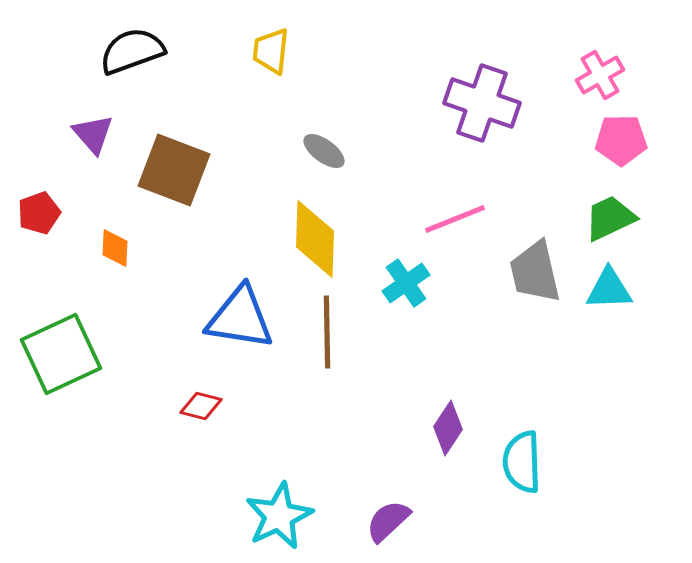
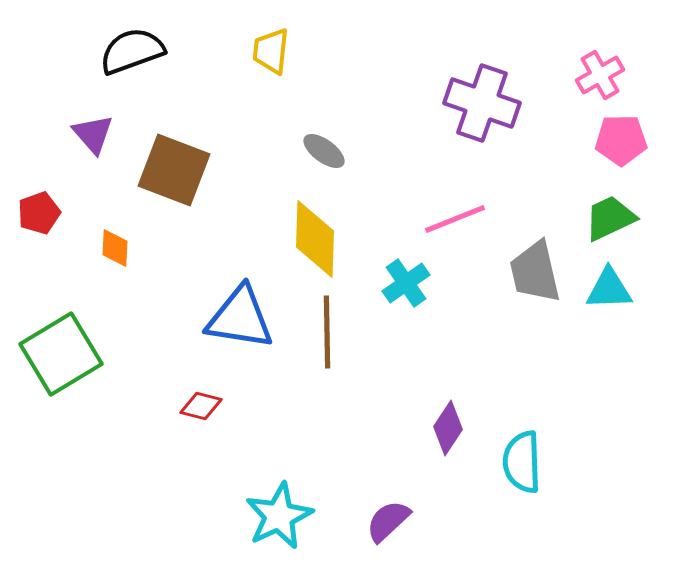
green square: rotated 6 degrees counterclockwise
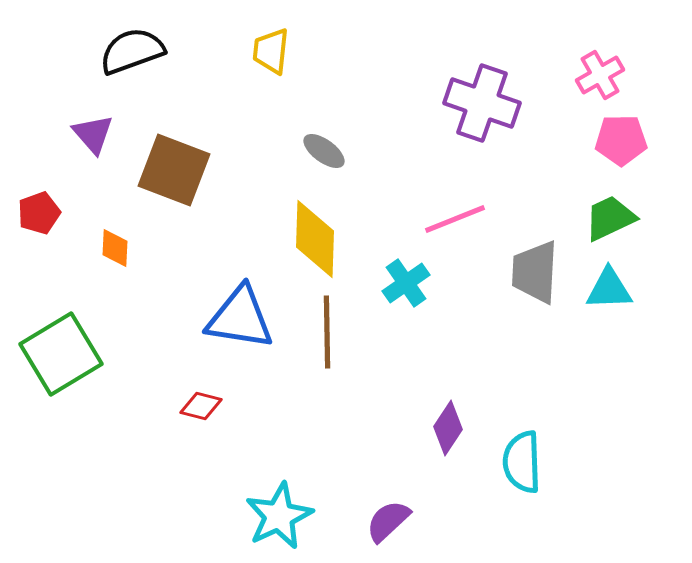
gray trapezoid: rotated 16 degrees clockwise
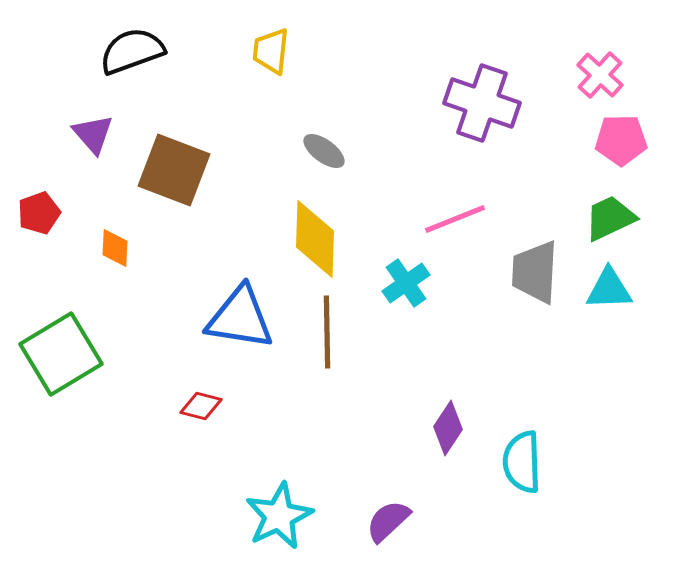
pink cross: rotated 18 degrees counterclockwise
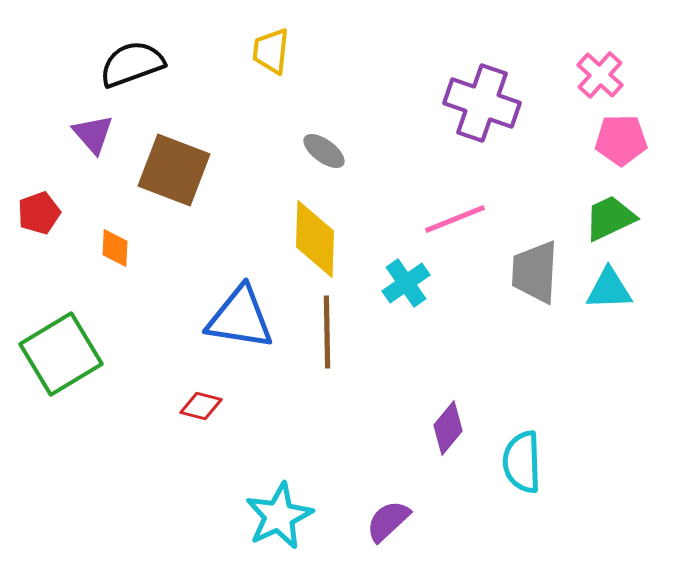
black semicircle: moved 13 px down
purple diamond: rotated 6 degrees clockwise
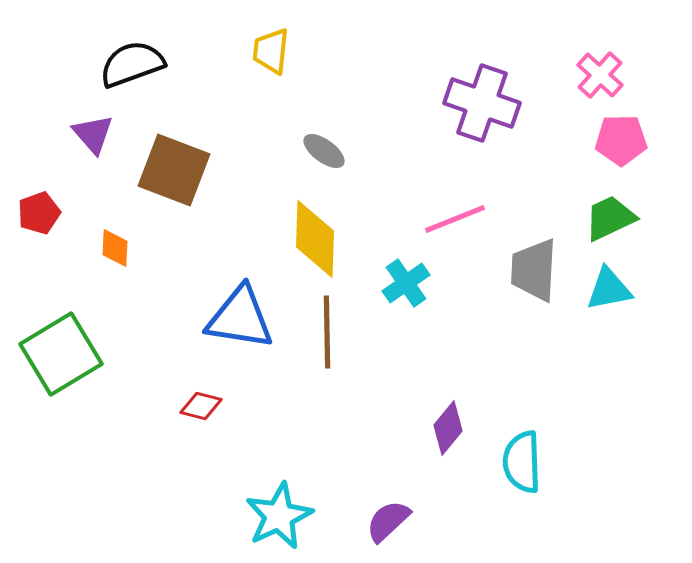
gray trapezoid: moved 1 px left, 2 px up
cyan triangle: rotated 9 degrees counterclockwise
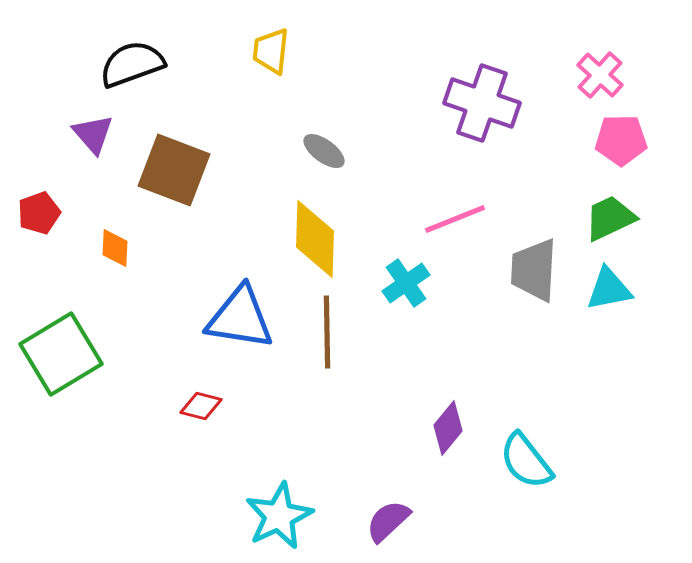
cyan semicircle: moved 4 px right, 1 px up; rotated 36 degrees counterclockwise
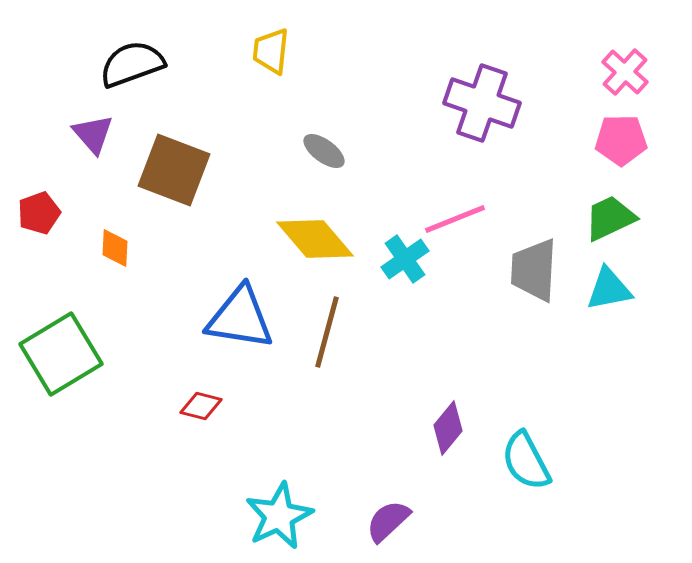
pink cross: moved 25 px right, 3 px up
yellow diamond: rotated 42 degrees counterclockwise
cyan cross: moved 1 px left, 24 px up
brown line: rotated 16 degrees clockwise
cyan semicircle: rotated 10 degrees clockwise
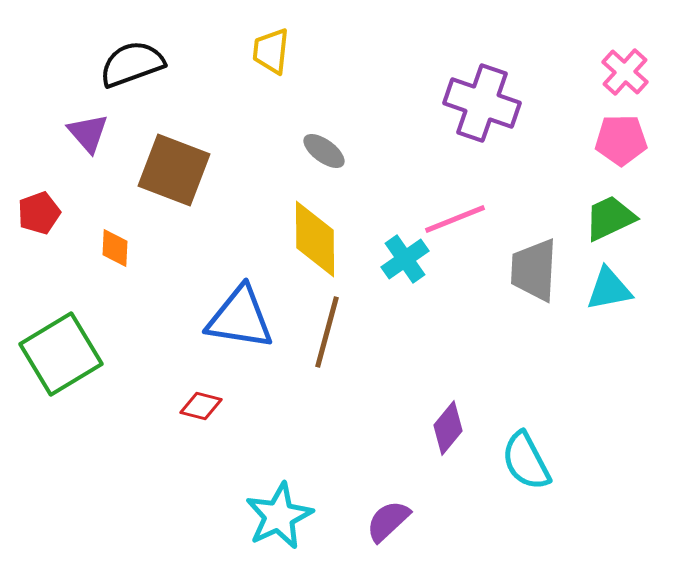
purple triangle: moved 5 px left, 1 px up
yellow diamond: rotated 40 degrees clockwise
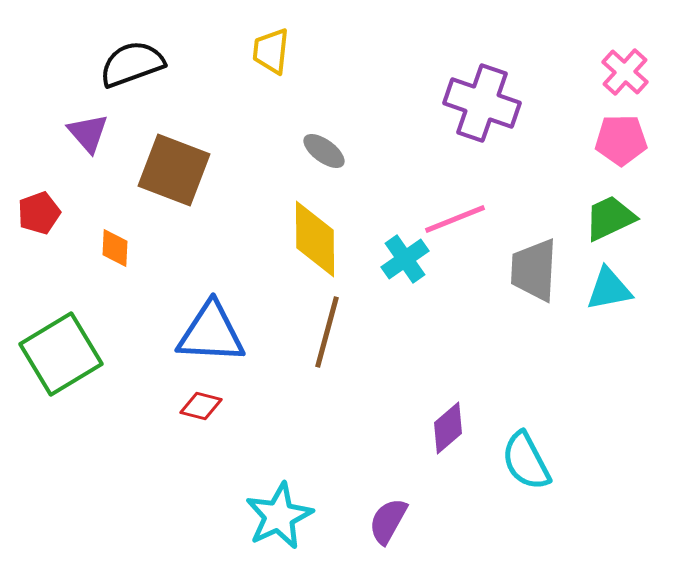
blue triangle: moved 29 px left, 15 px down; rotated 6 degrees counterclockwise
purple diamond: rotated 10 degrees clockwise
purple semicircle: rotated 18 degrees counterclockwise
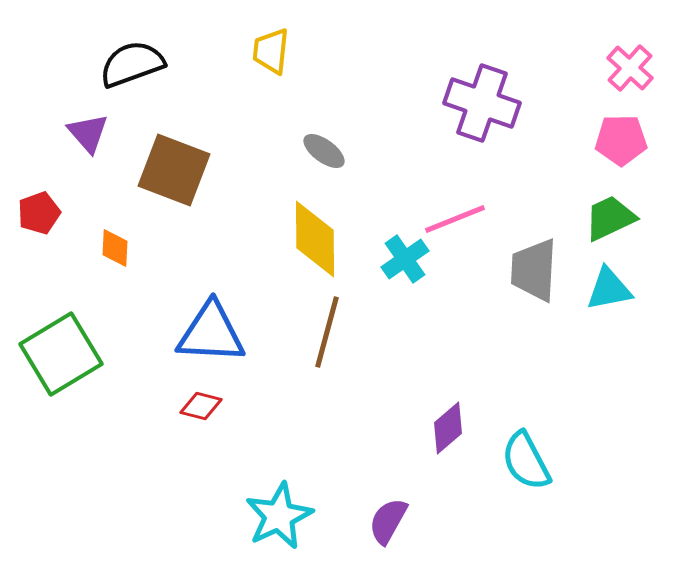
pink cross: moved 5 px right, 4 px up
